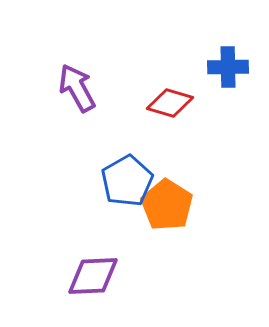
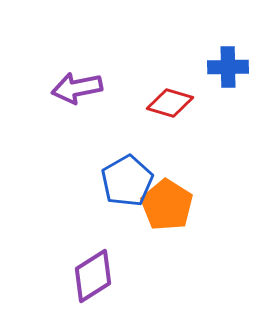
purple arrow: rotated 72 degrees counterclockwise
purple diamond: rotated 30 degrees counterclockwise
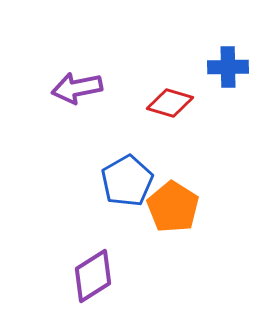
orange pentagon: moved 6 px right, 2 px down
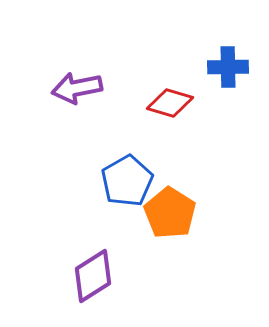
orange pentagon: moved 3 px left, 6 px down
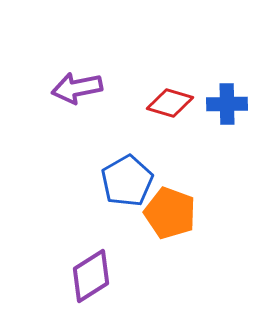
blue cross: moved 1 px left, 37 px down
orange pentagon: rotated 12 degrees counterclockwise
purple diamond: moved 2 px left
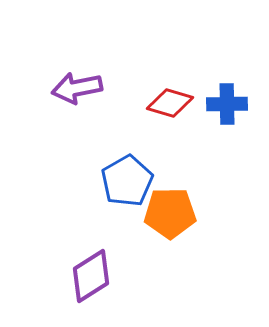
orange pentagon: rotated 21 degrees counterclockwise
